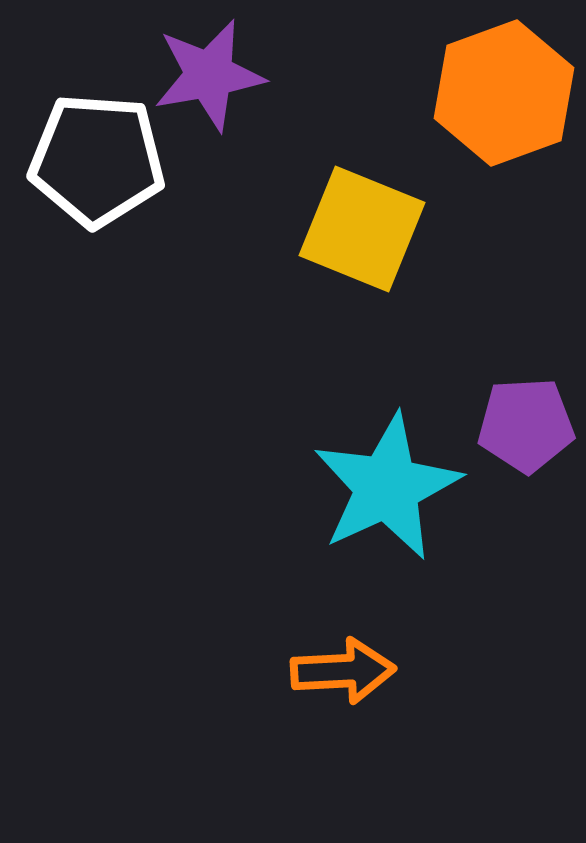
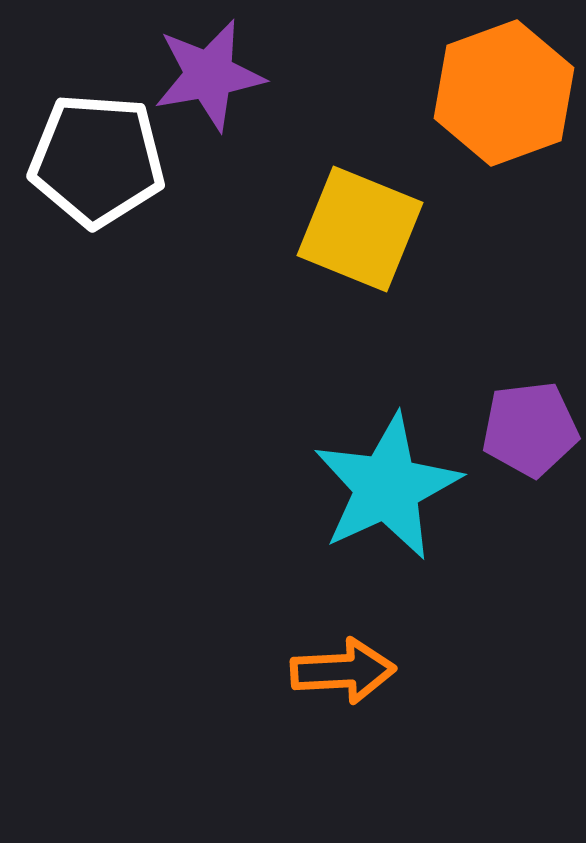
yellow square: moved 2 px left
purple pentagon: moved 4 px right, 4 px down; rotated 4 degrees counterclockwise
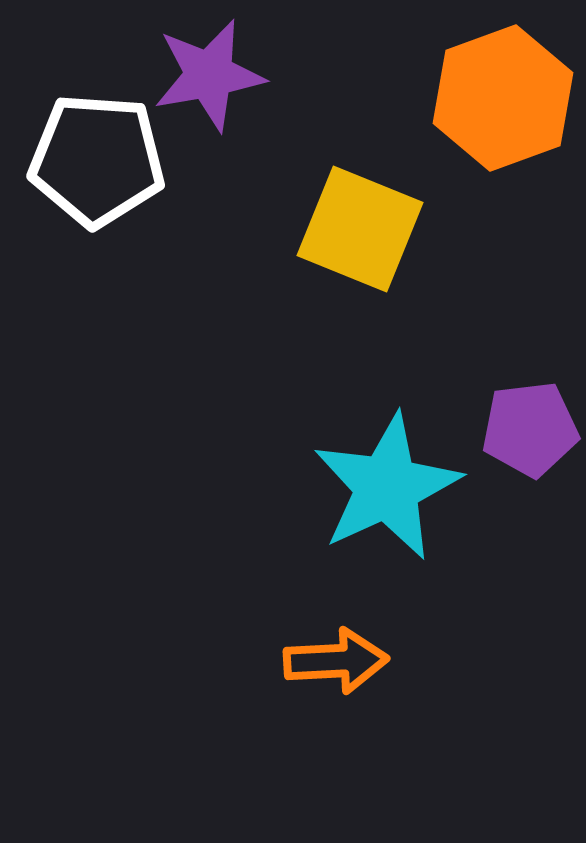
orange hexagon: moved 1 px left, 5 px down
orange arrow: moved 7 px left, 10 px up
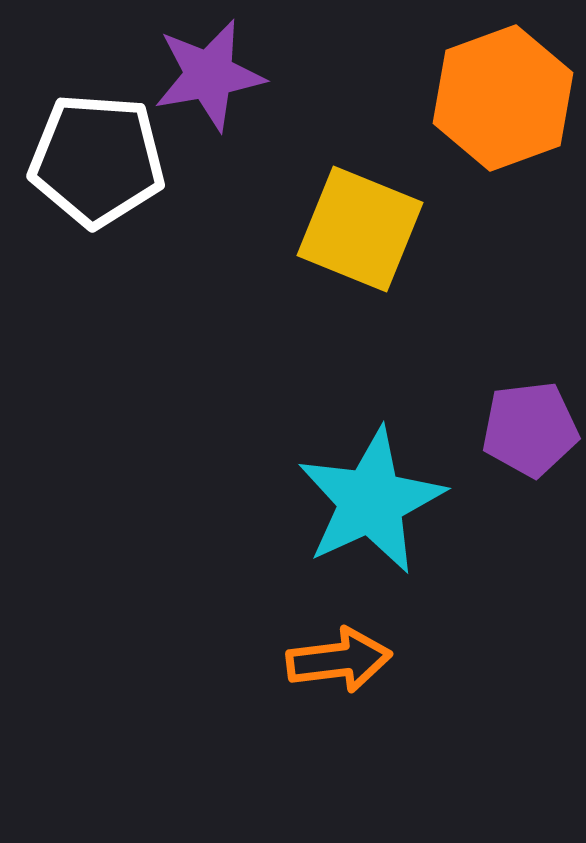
cyan star: moved 16 px left, 14 px down
orange arrow: moved 3 px right, 1 px up; rotated 4 degrees counterclockwise
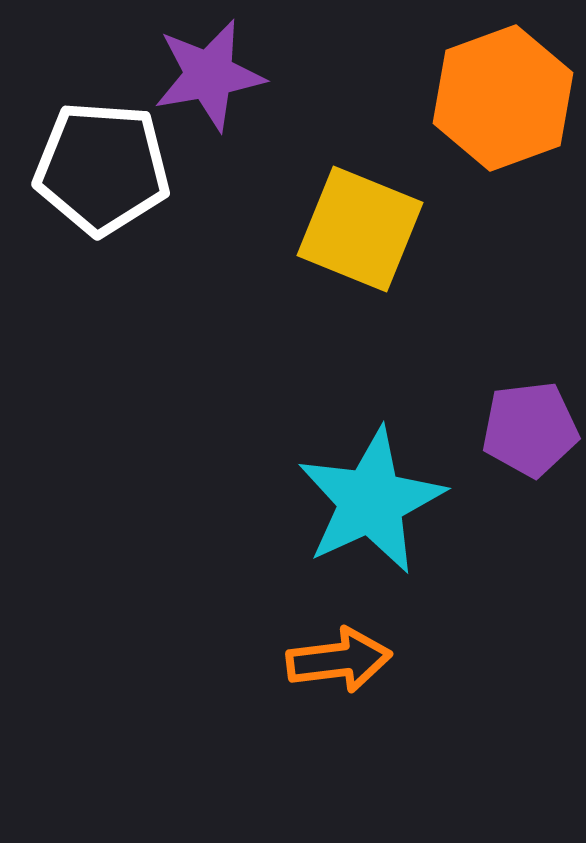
white pentagon: moved 5 px right, 8 px down
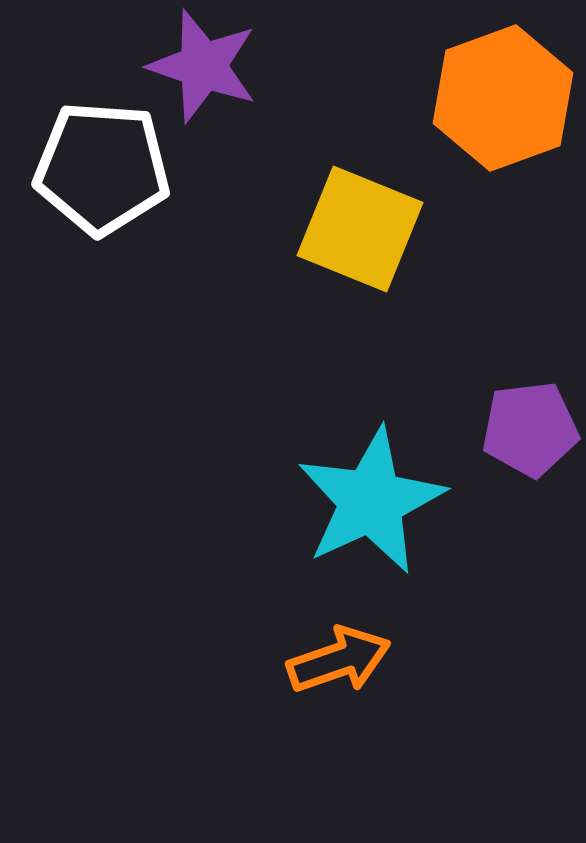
purple star: moved 6 px left, 9 px up; rotated 29 degrees clockwise
orange arrow: rotated 12 degrees counterclockwise
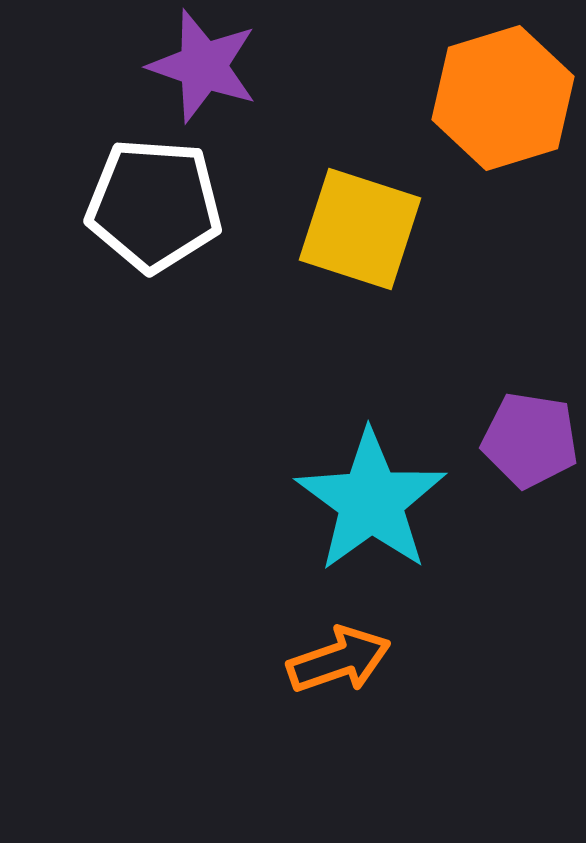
orange hexagon: rotated 3 degrees clockwise
white pentagon: moved 52 px right, 37 px down
yellow square: rotated 4 degrees counterclockwise
purple pentagon: moved 11 px down; rotated 16 degrees clockwise
cyan star: rotated 11 degrees counterclockwise
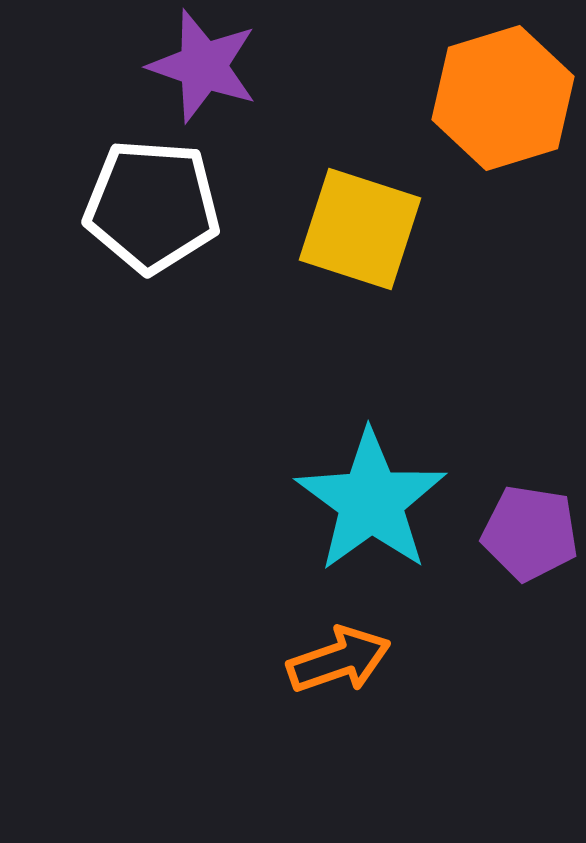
white pentagon: moved 2 px left, 1 px down
purple pentagon: moved 93 px down
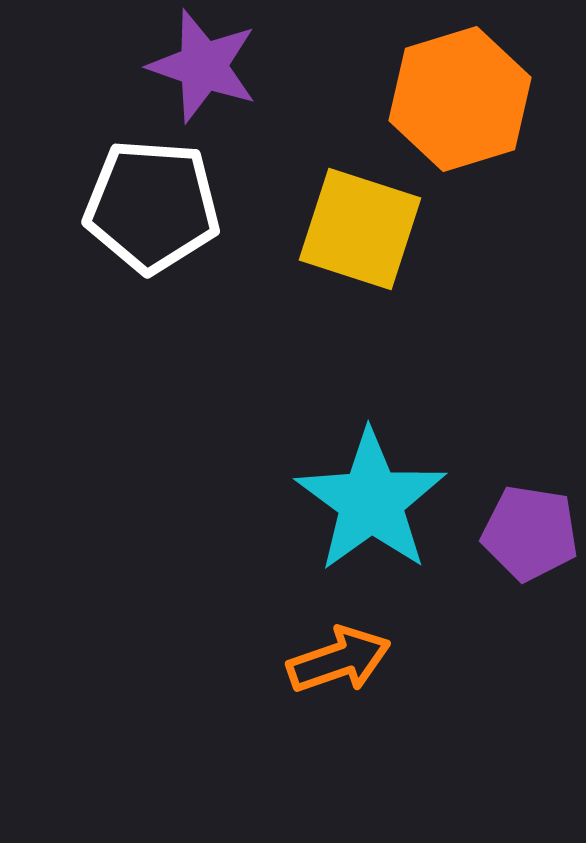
orange hexagon: moved 43 px left, 1 px down
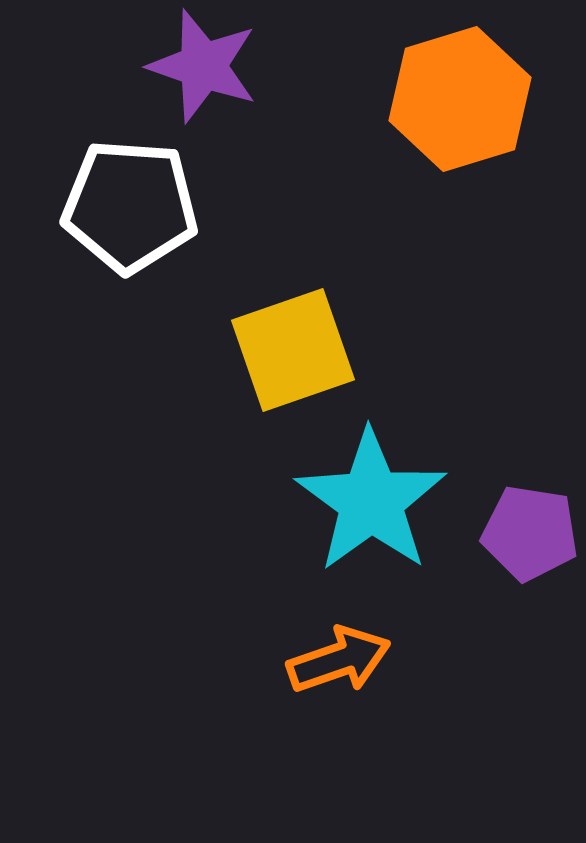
white pentagon: moved 22 px left
yellow square: moved 67 px left, 121 px down; rotated 37 degrees counterclockwise
